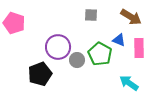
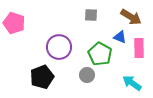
blue triangle: moved 1 px right, 3 px up
purple circle: moved 1 px right
gray circle: moved 10 px right, 15 px down
black pentagon: moved 2 px right, 3 px down
cyan arrow: moved 3 px right
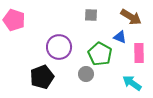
pink pentagon: moved 3 px up
pink rectangle: moved 5 px down
gray circle: moved 1 px left, 1 px up
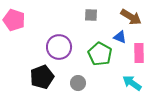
gray circle: moved 8 px left, 9 px down
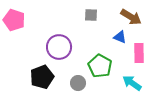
green pentagon: moved 12 px down
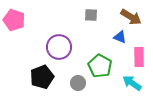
pink rectangle: moved 4 px down
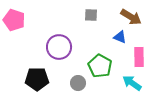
black pentagon: moved 5 px left, 2 px down; rotated 20 degrees clockwise
